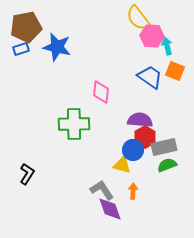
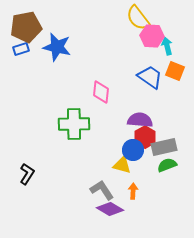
purple diamond: rotated 40 degrees counterclockwise
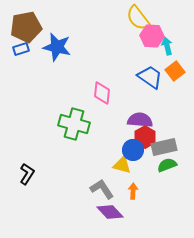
orange square: rotated 30 degrees clockwise
pink diamond: moved 1 px right, 1 px down
green cross: rotated 16 degrees clockwise
gray L-shape: moved 1 px up
purple diamond: moved 3 px down; rotated 16 degrees clockwise
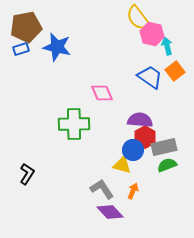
pink hexagon: moved 2 px up; rotated 10 degrees clockwise
pink diamond: rotated 30 degrees counterclockwise
green cross: rotated 16 degrees counterclockwise
orange arrow: rotated 21 degrees clockwise
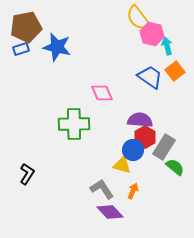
gray rectangle: rotated 45 degrees counterclockwise
green semicircle: moved 8 px right, 2 px down; rotated 60 degrees clockwise
